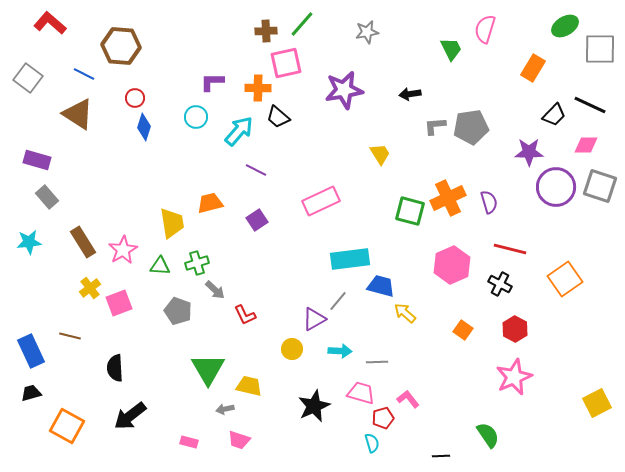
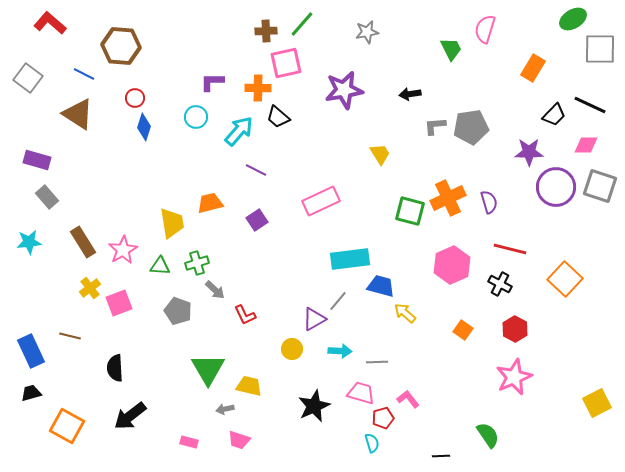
green ellipse at (565, 26): moved 8 px right, 7 px up
orange square at (565, 279): rotated 12 degrees counterclockwise
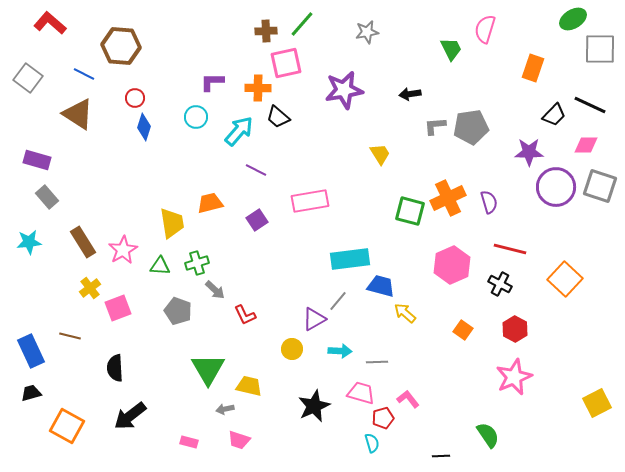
orange rectangle at (533, 68): rotated 12 degrees counterclockwise
pink rectangle at (321, 201): moved 11 px left; rotated 15 degrees clockwise
pink square at (119, 303): moved 1 px left, 5 px down
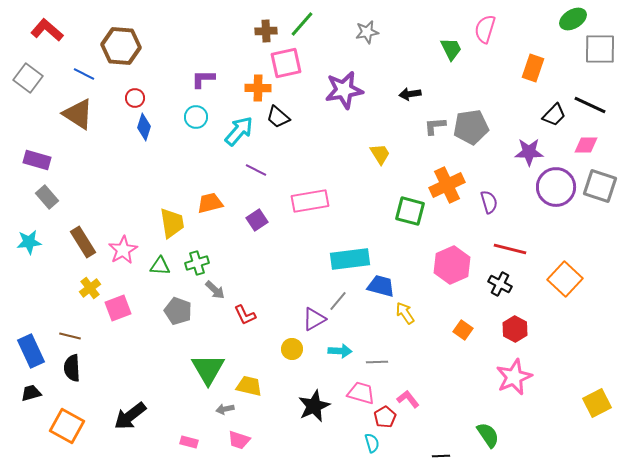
red L-shape at (50, 23): moved 3 px left, 7 px down
purple L-shape at (212, 82): moved 9 px left, 3 px up
orange cross at (448, 198): moved 1 px left, 13 px up
yellow arrow at (405, 313): rotated 15 degrees clockwise
black semicircle at (115, 368): moved 43 px left
red pentagon at (383, 418): moved 2 px right, 1 px up; rotated 15 degrees counterclockwise
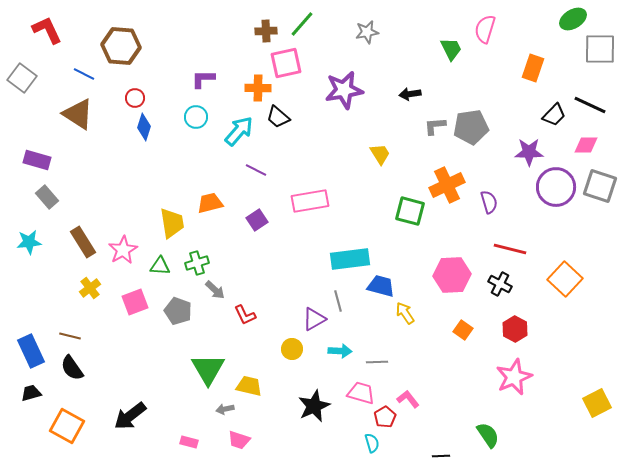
red L-shape at (47, 30): rotated 24 degrees clockwise
gray square at (28, 78): moved 6 px left
pink hexagon at (452, 265): moved 10 px down; rotated 21 degrees clockwise
gray line at (338, 301): rotated 55 degrees counterclockwise
pink square at (118, 308): moved 17 px right, 6 px up
black semicircle at (72, 368): rotated 32 degrees counterclockwise
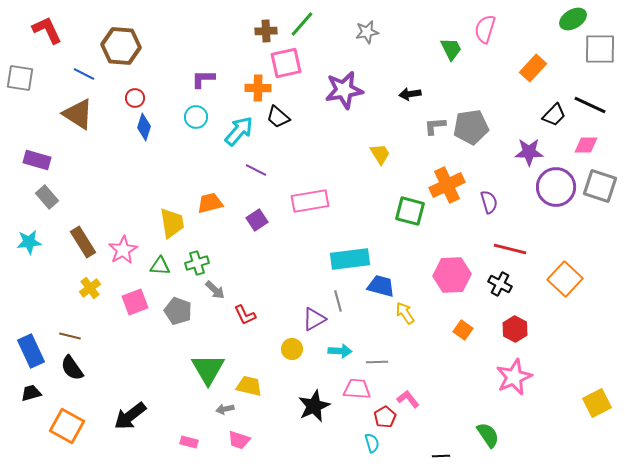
orange rectangle at (533, 68): rotated 24 degrees clockwise
gray square at (22, 78): moved 2 px left; rotated 28 degrees counterclockwise
pink trapezoid at (361, 393): moved 4 px left, 4 px up; rotated 12 degrees counterclockwise
